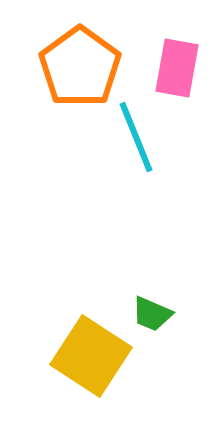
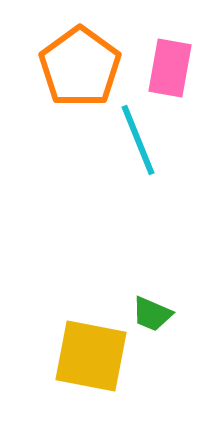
pink rectangle: moved 7 px left
cyan line: moved 2 px right, 3 px down
yellow square: rotated 22 degrees counterclockwise
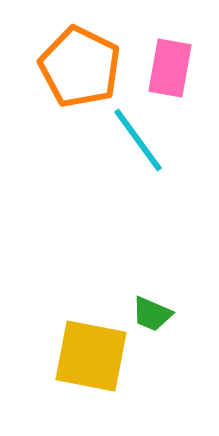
orange pentagon: rotated 10 degrees counterclockwise
cyan line: rotated 14 degrees counterclockwise
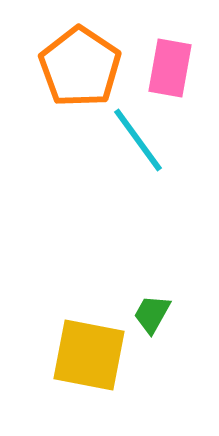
orange pentagon: rotated 8 degrees clockwise
green trapezoid: rotated 96 degrees clockwise
yellow square: moved 2 px left, 1 px up
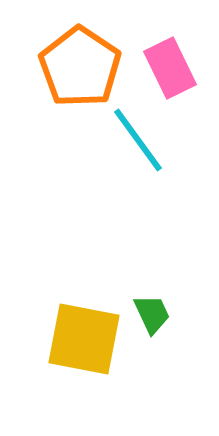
pink rectangle: rotated 36 degrees counterclockwise
green trapezoid: rotated 126 degrees clockwise
yellow square: moved 5 px left, 16 px up
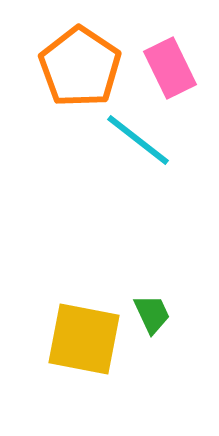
cyan line: rotated 16 degrees counterclockwise
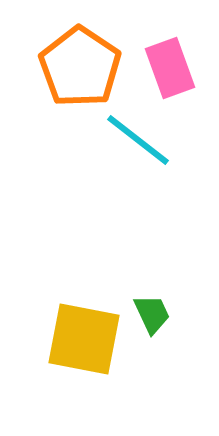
pink rectangle: rotated 6 degrees clockwise
